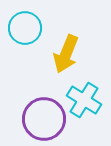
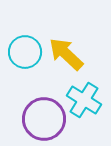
cyan circle: moved 24 px down
yellow arrow: rotated 111 degrees clockwise
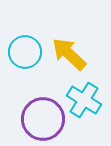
yellow arrow: moved 3 px right
purple circle: moved 1 px left
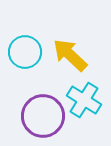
yellow arrow: moved 1 px right, 1 px down
purple circle: moved 3 px up
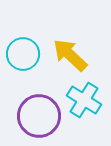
cyan circle: moved 2 px left, 2 px down
purple circle: moved 4 px left
